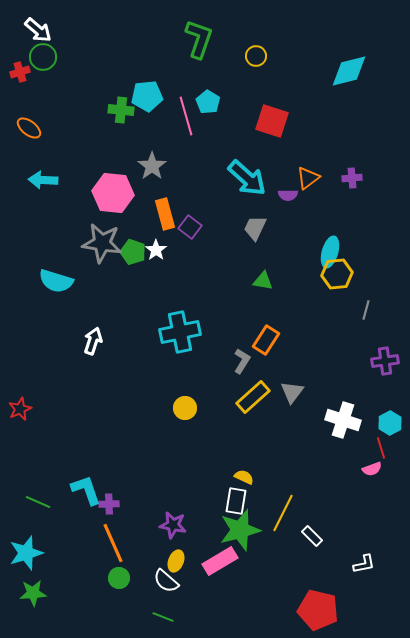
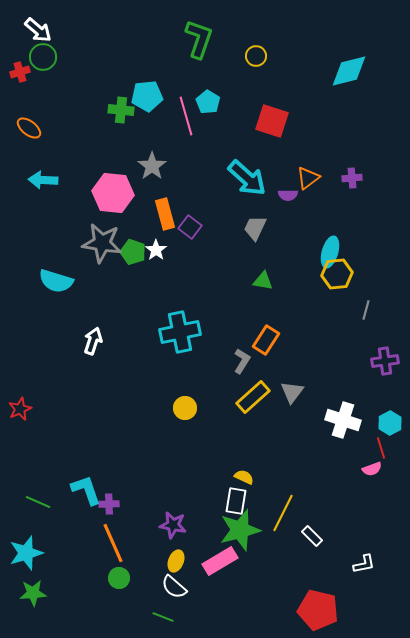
white semicircle at (166, 581): moved 8 px right, 6 px down
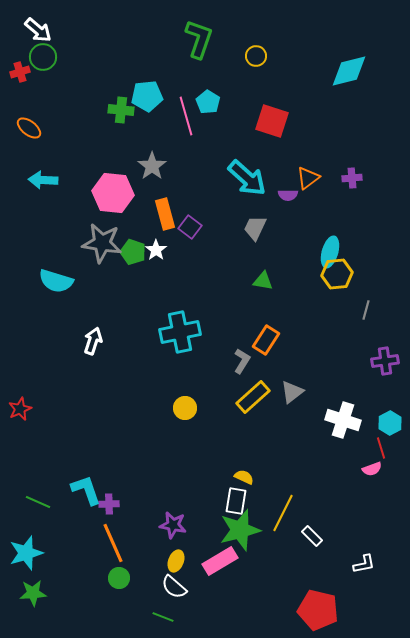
gray triangle at (292, 392): rotated 15 degrees clockwise
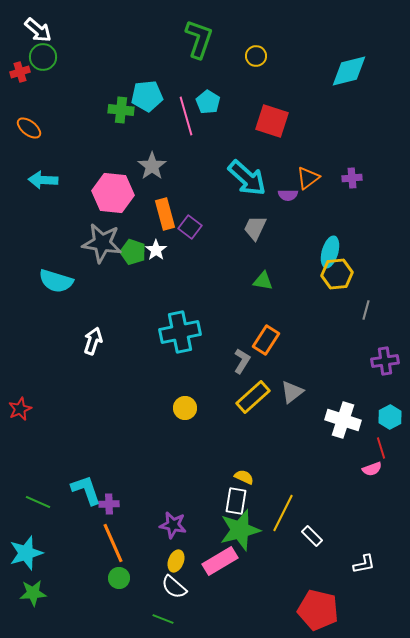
cyan hexagon at (390, 423): moved 6 px up
green line at (163, 617): moved 2 px down
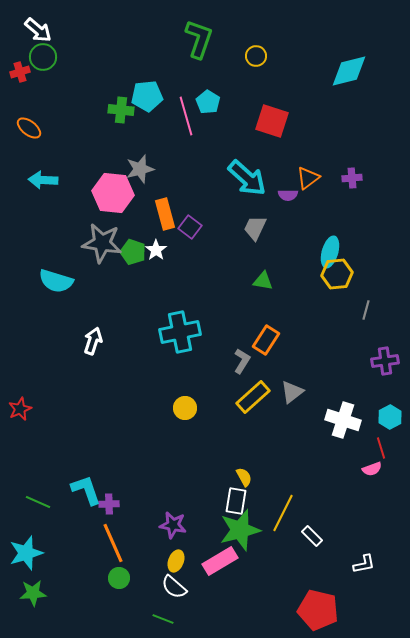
gray star at (152, 166): moved 12 px left, 3 px down; rotated 20 degrees clockwise
yellow semicircle at (244, 477): rotated 36 degrees clockwise
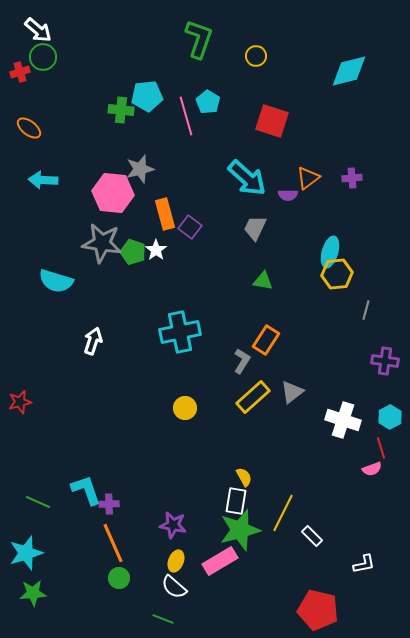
purple cross at (385, 361): rotated 16 degrees clockwise
red star at (20, 409): moved 7 px up; rotated 10 degrees clockwise
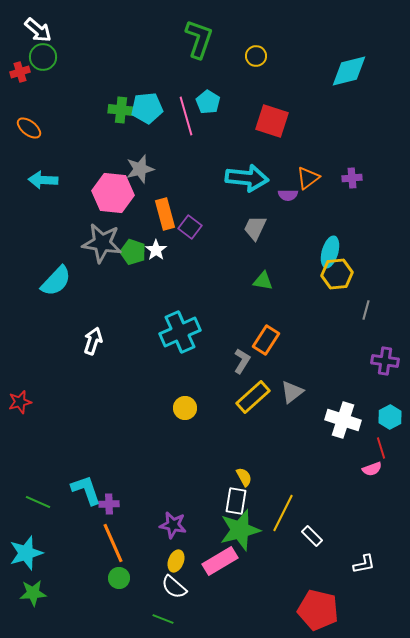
cyan pentagon at (147, 96): moved 12 px down
cyan arrow at (247, 178): rotated 36 degrees counterclockwise
cyan semicircle at (56, 281): rotated 64 degrees counterclockwise
cyan cross at (180, 332): rotated 12 degrees counterclockwise
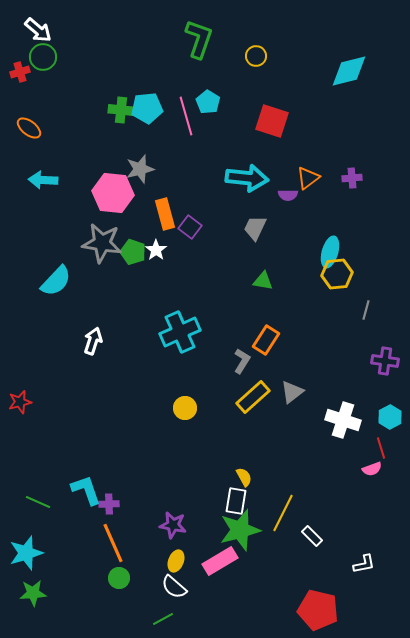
green line at (163, 619): rotated 50 degrees counterclockwise
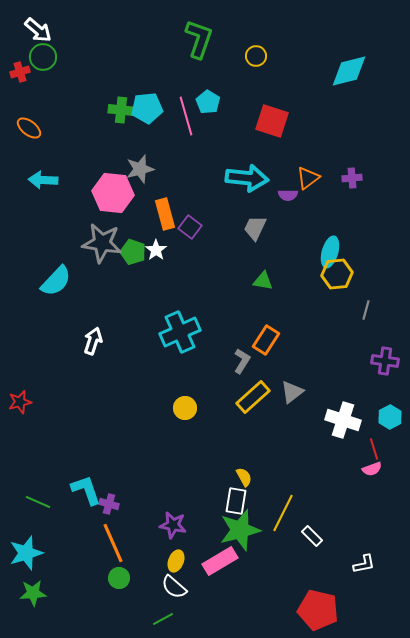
red line at (381, 448): moved 7 px left, 1 px down
purple cross at (109, 504): rotated 18 degrees clockwise
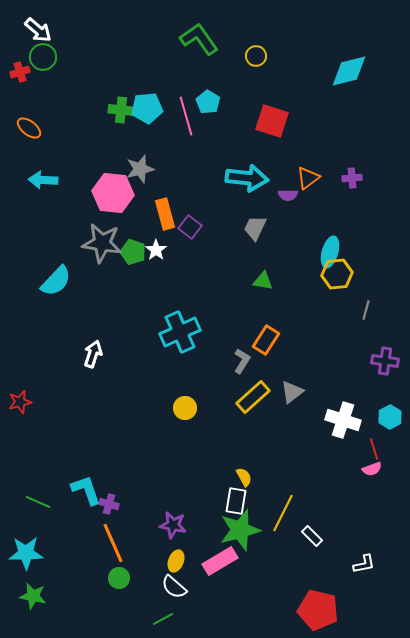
green L-shape at (199, 39): rotated 54 degrees counterclockwise
white arrow at (93, 341): moved 13 px down
cyan star at (26, 553): rotated 16 degrees clockwise
green star at (33, 593): moved 3 px down; rotated 16 degrees clockwise
